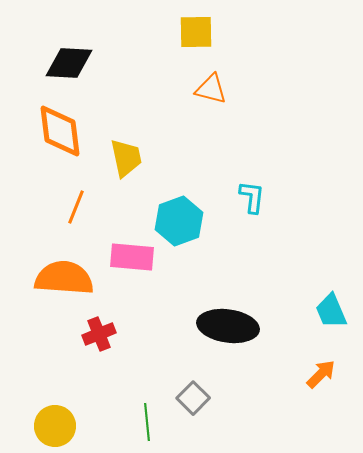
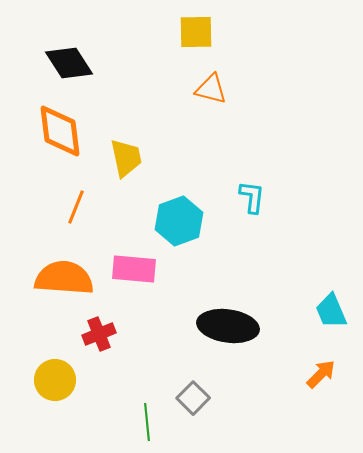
black diamond: rotated 54 degrees clockwise
pink rectangle: moved 2 px right, 12 px down
yellow circle: moved 46 px up
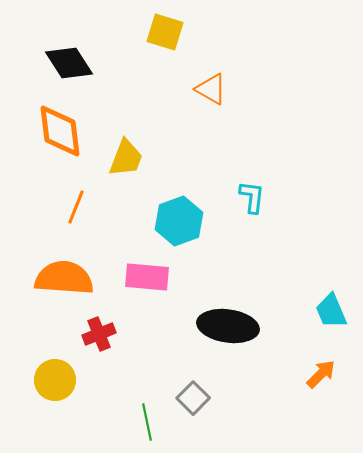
yellow square: moved 31 px left; rotated 18 degrees clockwise
orange triangle: rotated 16 degrees clockwise
yellow trapezoid: rotated 33 degrees clockwise
pink rectangle: moved 13 px right, 8 px down
green line: rotated 6 degrees counterclockwise
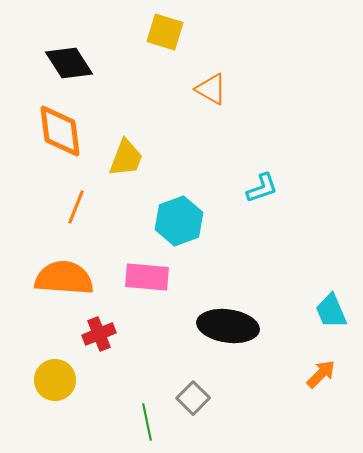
cyan L-shape: moved 10 px right, 9 px up; rotated 64 degrees clockwise
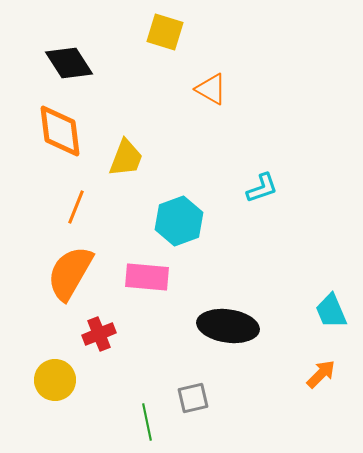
orange semicircle: moved 6 px right, 5 px up; rotated 64 degrees counterclockwise
gray square: rotated 32 degrees clockwise
